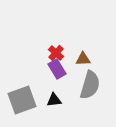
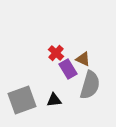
brown triangle: rotated 28 degrees clockwise
purple rectangle: moved 11 px right
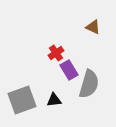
red cross: rotated 14 degrees clockwise
brown triangle: moved 10 px right, 32 px up
purple rectangle: moved 1 px right, 1 px down
gray semicircle: moved 1 px left, 1 px up
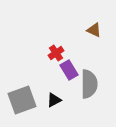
brown triangle: moved 1 px right, 3 px down
gray semicircle: rotated 16 degrees counterclockwise
black triangle: rotated 21 degrees counterclockwise
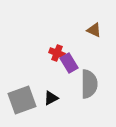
red cross: moved 1 px right; rotated 35 degrees counterclockwise
purple rectangle: moved 7 px up
black triangle: moved 3 px left, 2 px up
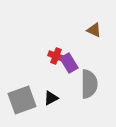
red cross: moved 1 px left, 3 px down
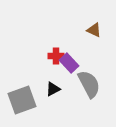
red cross: rotated 21 degrees counterclockwise
purple rectangle: rotated 12 degrees counterclockwise
gray semicircle: rotated 28 degrees counterclockwise
black triangle: moved 2 px right, 9 px up
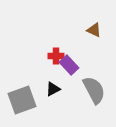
purple rectangle: moved 2 px down
gray semicircle: moved 5 px right, 6 px down
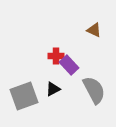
gray square: moved 2 px right, 4 px up
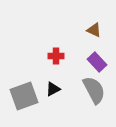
purple rectangle: moved 28 px right, 3 px up
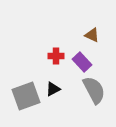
brown triangle: moved 2 px left, 5 px down
purple rectangle: moved 15 px left
gray square: moved 2 px right
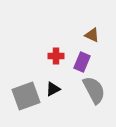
purple rectangle: rotated 66 degrees clockwise
